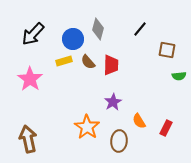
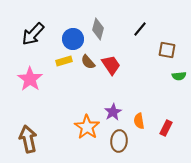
red trapezoid: rotated 35 degrees counterclockwise
purple star: moved 10 px down
orange semicircle: rotated 21 degrees clockwise
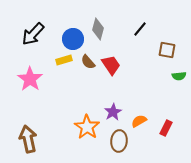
yellow rectangle: moved 1 px up
orange semicircle: rotated 70 degrees clockwise
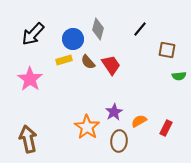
purple star: moved 1 px right
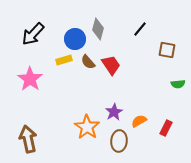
blue circle: moved 2 px right
green semicircle: moved 1 px left, 8 px down
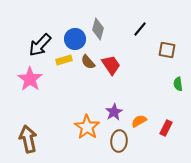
black arrow: moved 7 px right, 11 px down
green semicircle: rotated 88 degrees clockwise
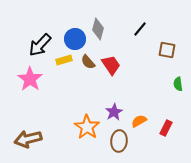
brown arrow: rotated 92 degrees counterclockwise
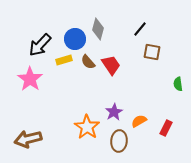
brown square: moved 15 px left, 2 px down
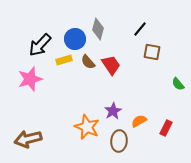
pink star: rotated 20 degrees clockwise
green semicircle: rotated 32 degrees counterclockwise
purple star: moved 1 px left, 1 px up
orange star: rotated 10 degrees counterclockwise
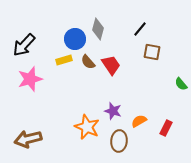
black arrow: moved 16 px left
green semicircle: moved 3 px right
purple star: rotated 24 degrees counterclockwise
